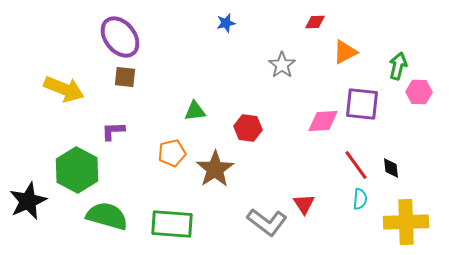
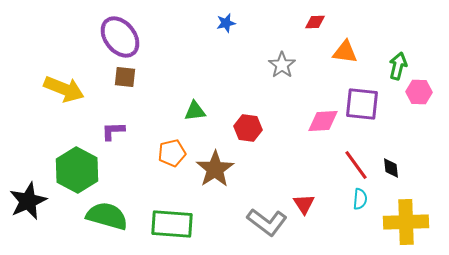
orange triangle: rotated 36 degrees clockwise
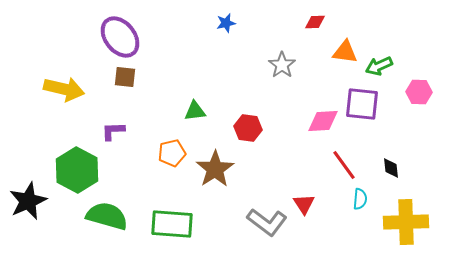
green arrow: moved 19 px left; rotated 128 degrees counterclockwise
yellow arrow: rotated 9 degrees counterclockwise
red line: moved 12 px left
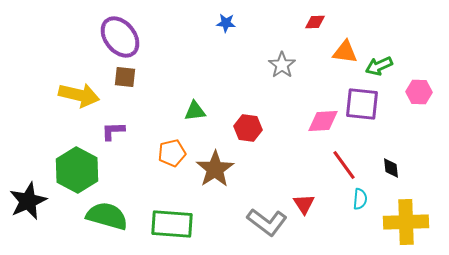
blue star: rotated 18 degrees clockwise
yellow arrow: moved 15 px right, 6 px down
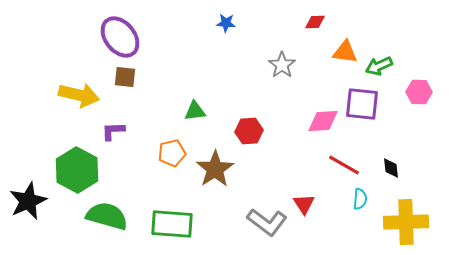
red hexagon: moved 1 px right, 3 px down; rotated 12 degrees counterclockwise
red line: rotated 24 degrees counterclockwise
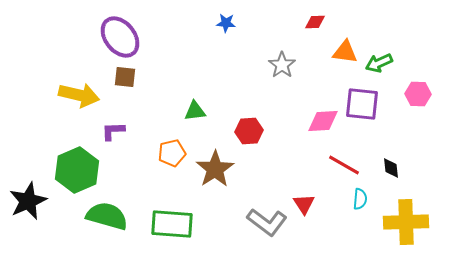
green arrow: moved 3 px up
pink hexagon: moved 1 px left, 2 px down
green hexagon: rotated 9 degrees clockwise
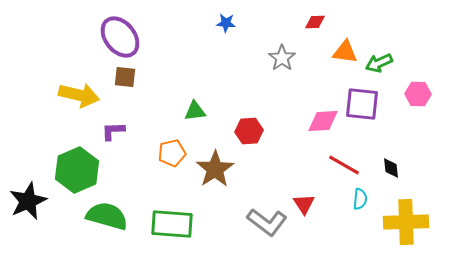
gray star: moved 7 px up
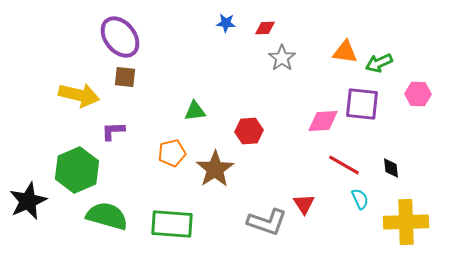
red diamond: moved 50 px left, 6 px down
cyan semicircle: rotated 30 degrees counterclockwise
gray L-shape: rotated 18 degrees counterclockwise
